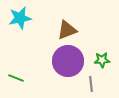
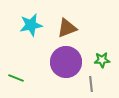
cyan star: moved 11 px right, 7 px down
brown triangle: moved 2 px up
purple circle: moved 2 px left, 1 px down
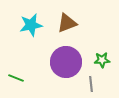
brown triangle: moved 5 px up
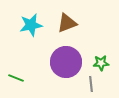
green star: moved 1 px left, 3 px down
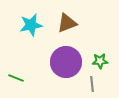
green star: moved 1 px left, 2 px up
gray line: moved 1 px right
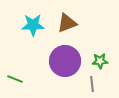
cyan star: moved 2 px right; rotated 10 degrees clockwise
purple circle: moved 1 px left, 1 px up
green line: moved 1 px left, 1 px down
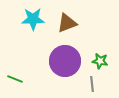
cyan star: moved 6 px up
green star: rotated 14 degrees clockwise
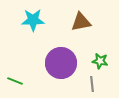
cyan star: moved 1 px down
brown triangle: moved 14 px right, 1 px up; rotated 10 degrees clockwise
purple circle: moved 4 px left, 2 px down
green line: moved 2 px down
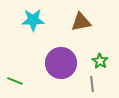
green star: rotated 21 degrees clockwise
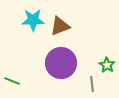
brown triangle: moved 21 px left, 4 px down; rotated 10 degrees counterclockwise
green star: moved 7 px right, 4 px down
green line: moved 3 px left
